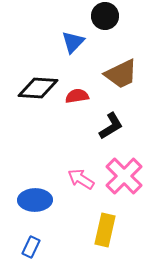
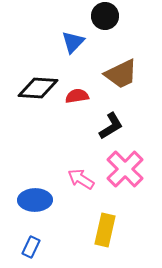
pink cross: moved 1 px right, 7 px up
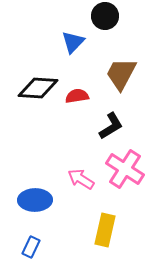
brown trapezoid: rotated 144 degrees clockwise
pink cross: rotated 12 degrees counterclockwise
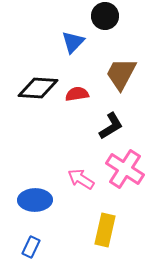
red semicircle: moved 2 px up
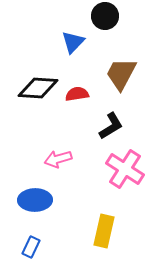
pink arrow: moved 23 px left, 20 px up; rotated 48 degrees counterclockwise
yellow rectangle: moved 1 px left, 1 px down
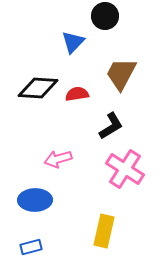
blue rectangle: rotated 50 degrees clockwise
